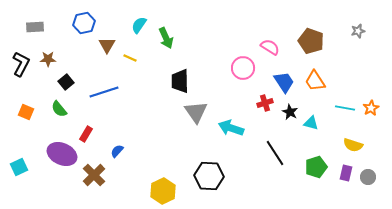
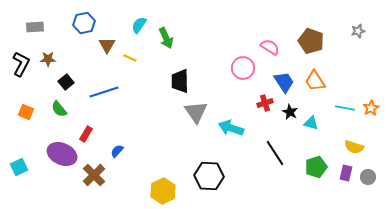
yellow semicircle: moved 1 px right, 2 px down
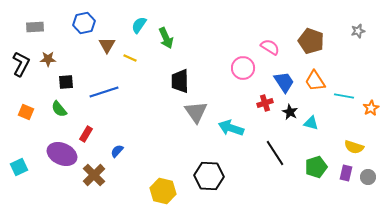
black square: rotated 35 degrees clockwise
cyan line: moved 1 px left, 12 px up
yellow hexagon: rotated 20 degrees counterclockwise
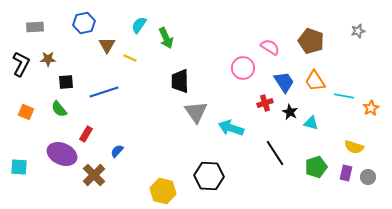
cyan square: rotated 30 degrees clockwise
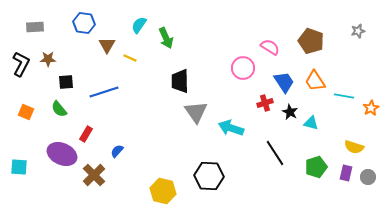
blue hexagon: rotated 20 degrees clockwise
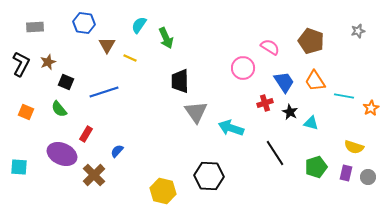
brown star: moved 3 px down; rotated 21 degrees counterclockwise
black square: rotated 28 degrees clockwise
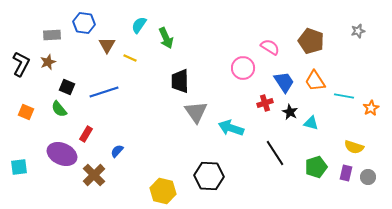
gray rectangle: moved 17 px right, 8 px down
black square: moved 1 px right, 5 px down
cyan square: rotated 12 degrees counterclockwise
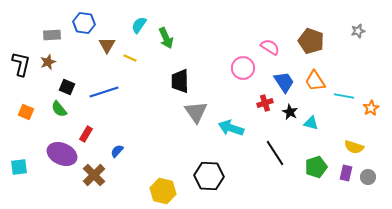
black L-shape: rotated 15 degrees counterclockwise
